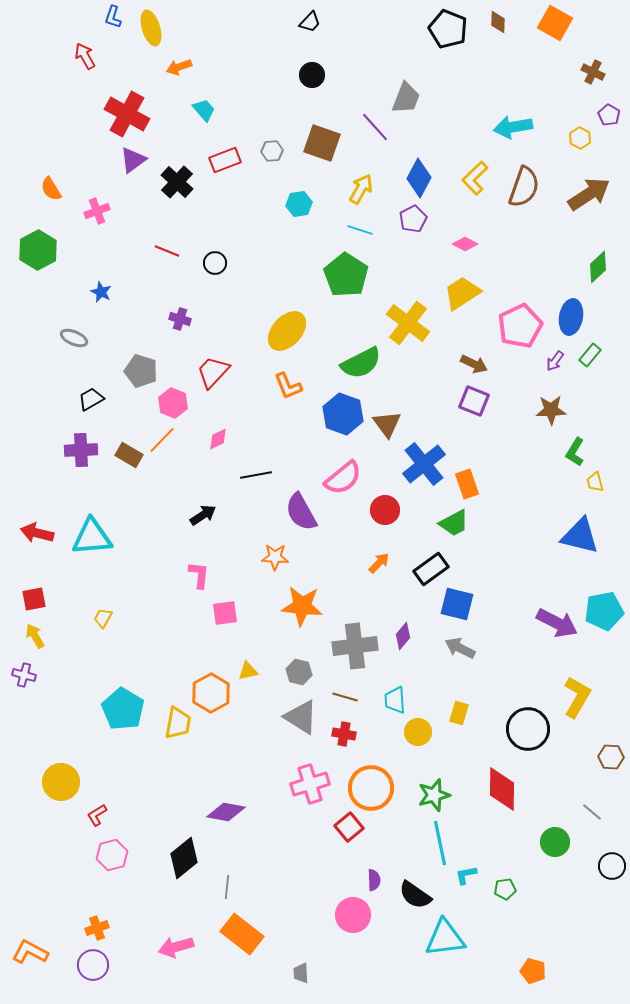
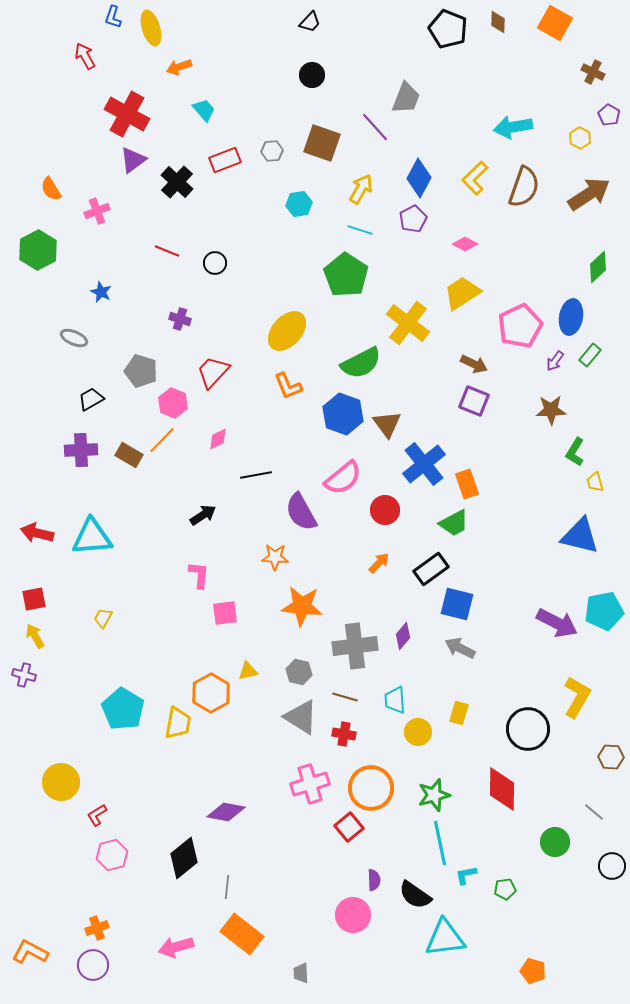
gray line at (592, 812): moved 2 px right
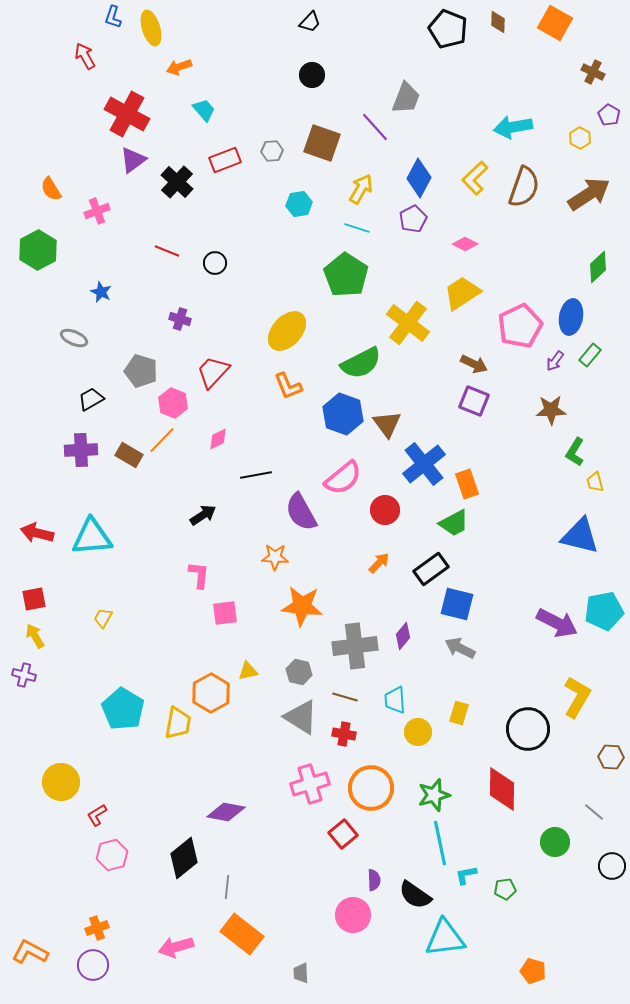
cyan line at (360, 230): moved 3 px left, 2 px up
red square at (349, 827): moved 6 px left, 7 px down
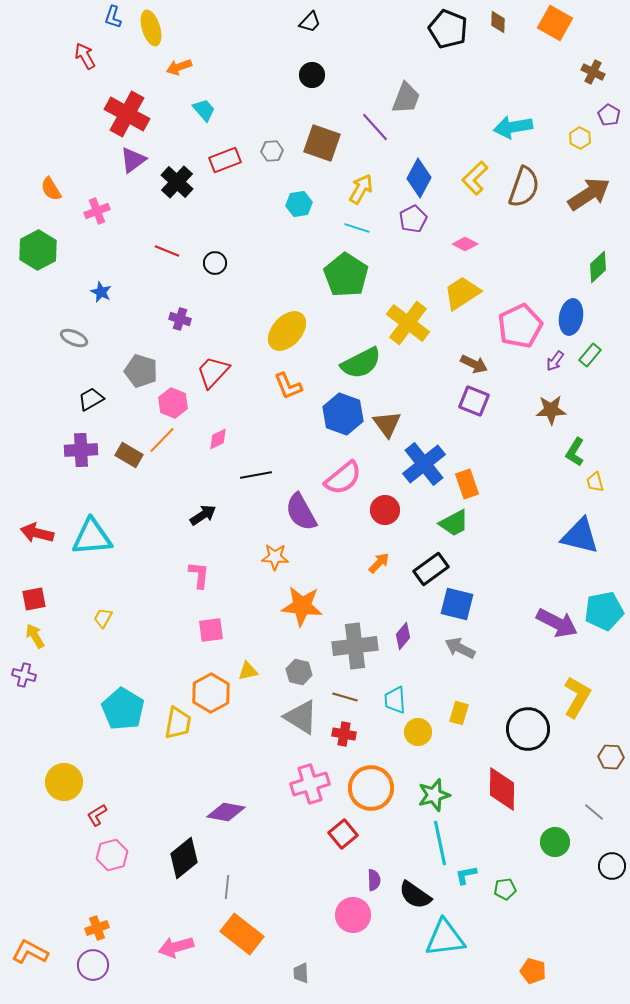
pink square at (225, 613): moved 14 px left, 17 px down
yellow circle at (61, 782): moved 3 px right
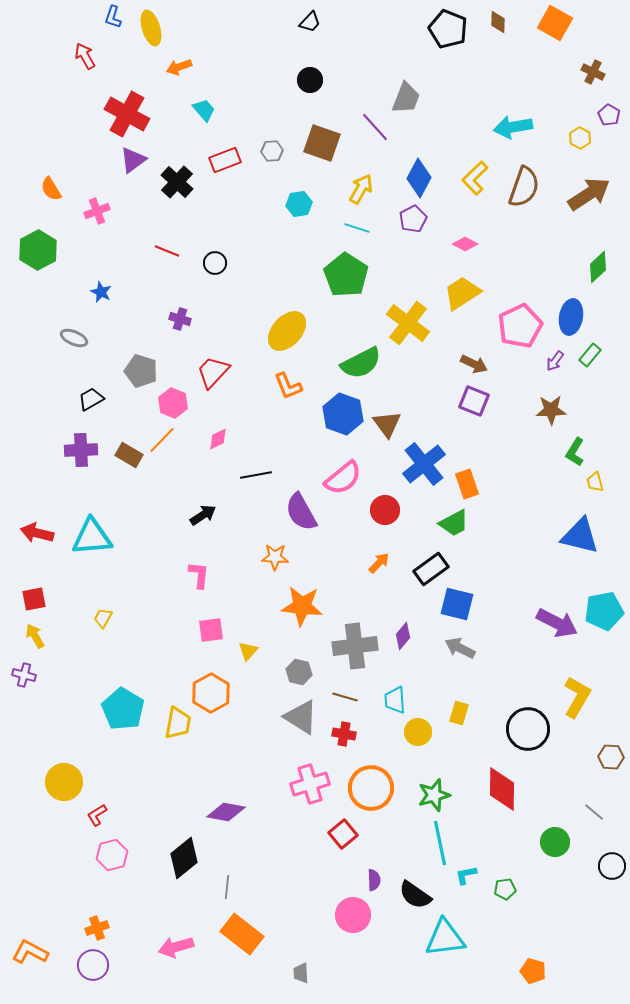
black circle at (312, 75): moved 2 px left, 5 px down
yellow triangle at (248, 671): moved 20 px up; rotated 35 degrees counterclockwise
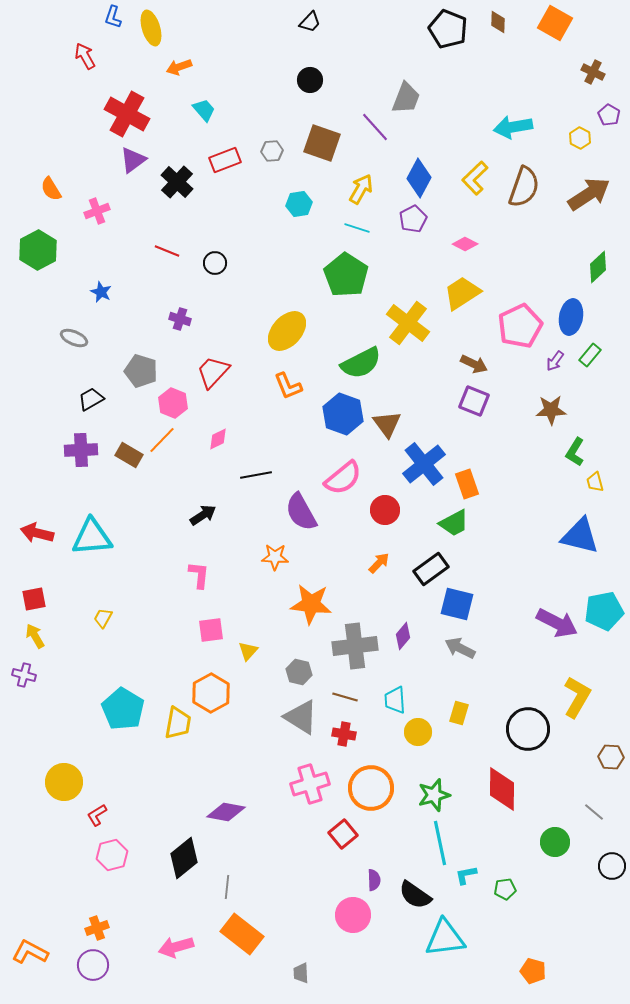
orange star at (302, 606): moved 9 px right, 2 px up
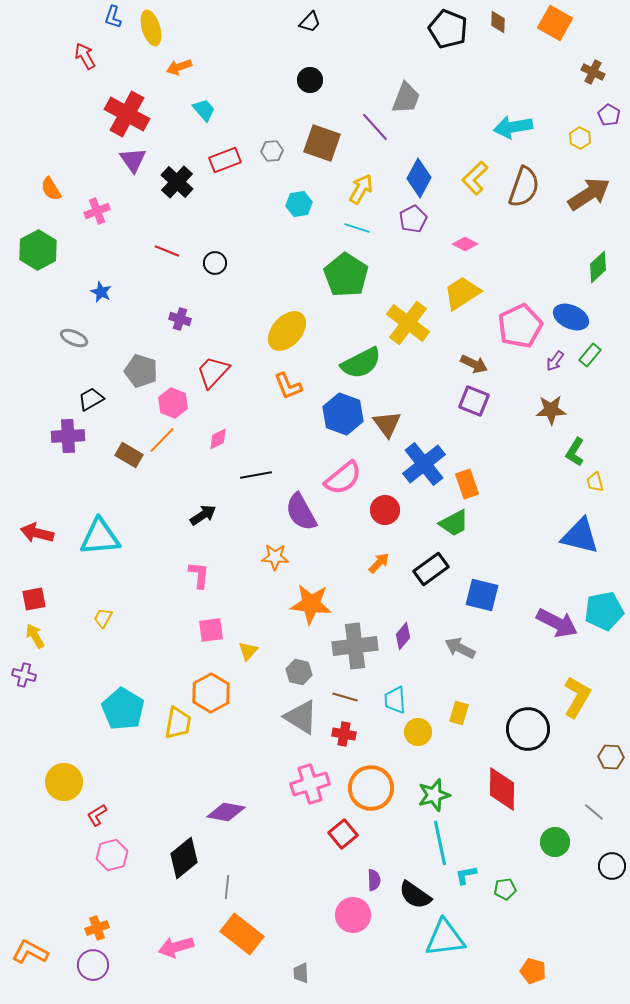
purple triangle at (133, 160): rotated 28 degrees counterclockwise
blue ellipse at (571, 317): rotated 76 degrees counterclockwise
purple cross at (81, 450): moved 13 px left, 14 px up
cyan triangle at (92, 537): moved 8 px right
blue square at (457, 604): moved 25 px right, 9 px up
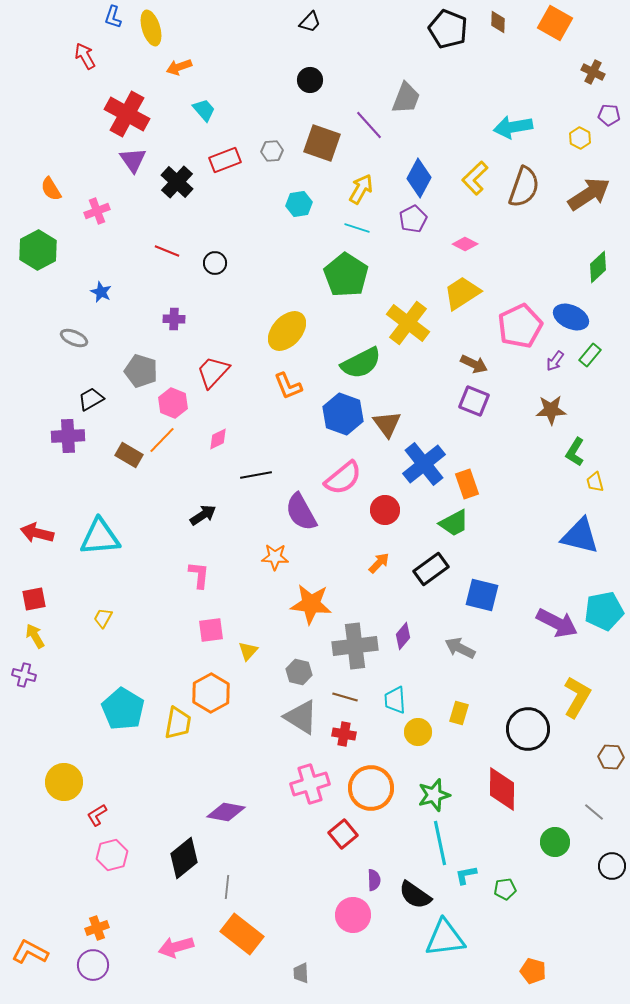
purple pentagon at (609, 115): rotated 25 degrees counterclockwise
purple line at (375, 127): moved 6 px left, 2 px up
purple cross at (180, 319): moved 6 px left; rotated 15 degrees counterclockwise
